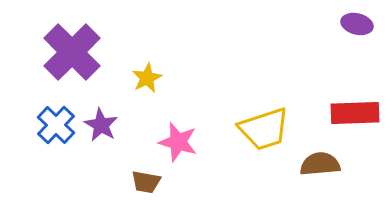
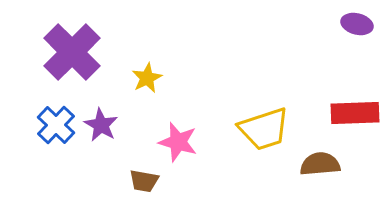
brown trapezoid: moved 2 px left, 1 px up
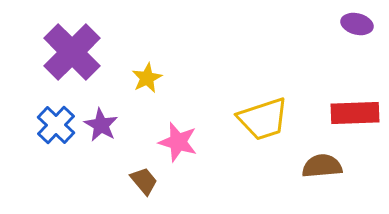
yellow trapezoid: moved 1 px left, 10 px up
brown semicircle: moved 2 px right, 2 px down
brown trapezoid: rotated 140 degrees counterclockwise
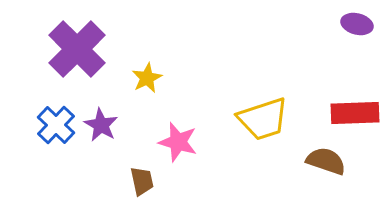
purple cross: moved 5 px right, 3 px up
brown semicircle: moved 4 px right, 5 px up; rotated 24 degrees clockwise
brown trapezoid: moved 2 px left; rotated 28 degrees clockwise
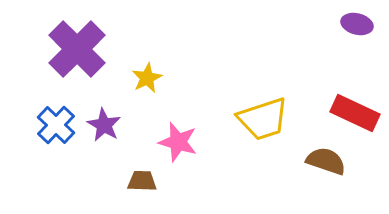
red rectangle: rotated 27 degrees clockwise
purple star: moved 3 px right
brown trapezoid: rotated 76 degrees counterclockwise
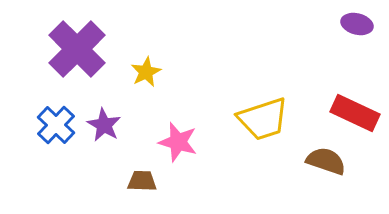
yellow star: moved 1 px left, 6 px up
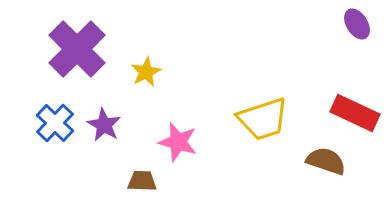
purple ellipse: rotated 44 degrees clockwise
blue cross: moved 1 px left, 2 px up
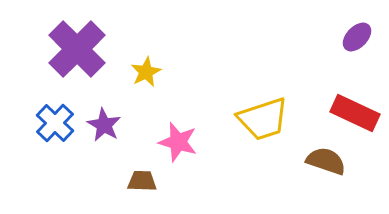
purple ellipse: moved 13 px down; rotated 76 degrees clockwise
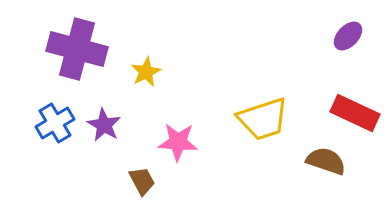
purple ellipse: moved 9 px left, 1 px up
purple cross: rotated 30 degrees counterclockwise
blue cross: rotated 15 degrees clockwise
pink star: rotated 12 degrees counterclockwise
brown trapezoid: rotated 60 degrees clockwise
